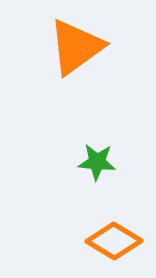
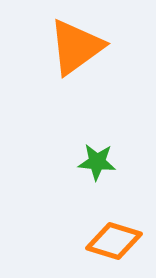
orange diamond: rotated 14 degrees counterclockwise
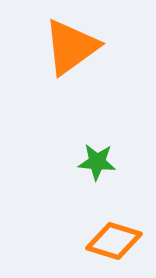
orange triangle: moved 5 px left
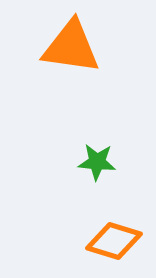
orange triangle: rotated 44 degrees clockwise
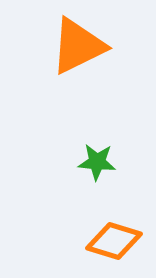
orange triangle: moved 7 px right, 1 px up; rotated 34 degrees counterclockwise
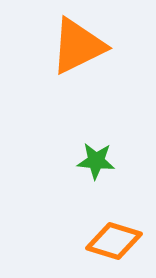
green star: moved 1 px left, 1 px up
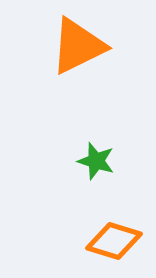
green star: rotated 12 degrees clockwise
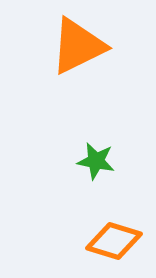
green star: rotated 6 degrees counterclockwise
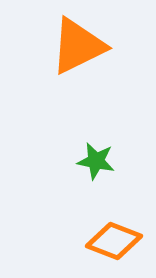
orange diamond: rotated 4 degrees clockwise
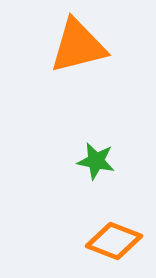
orange triangle: rotated 12 degrees clockwise
